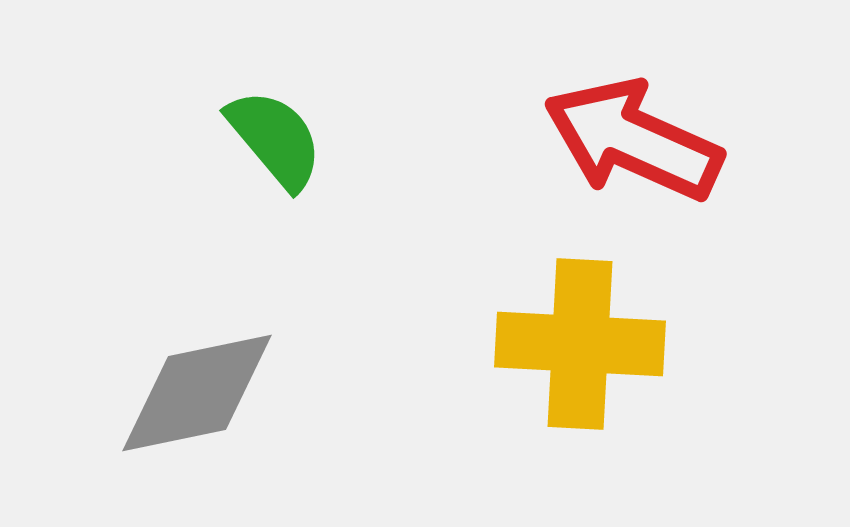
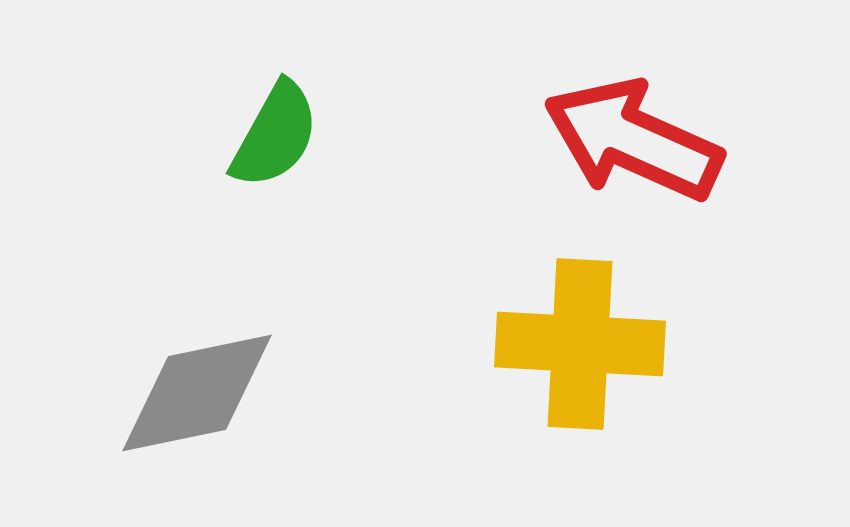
green semicircle: moved 4 px up; rotated 69 degrees clockwise
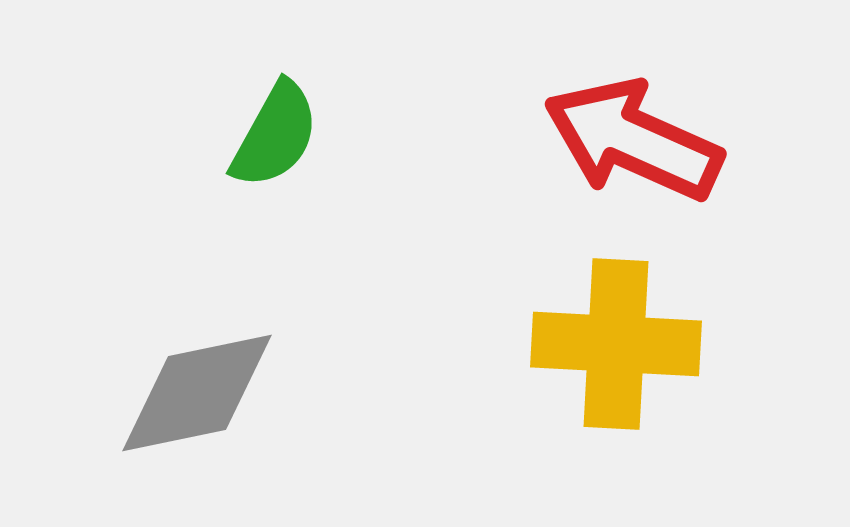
yellow cross: moved 36 px right
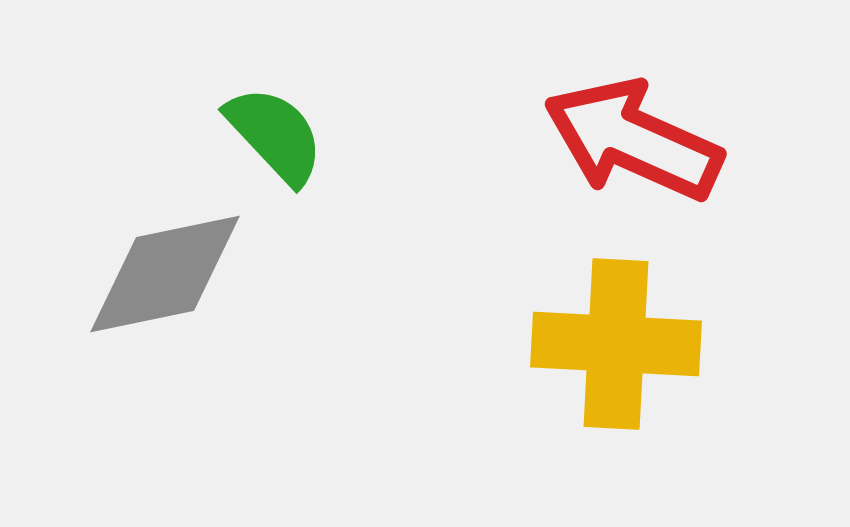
green semicircle: rotated 72 degrees counterclockwise
gray diamond: moved 32 px left, 119 px up
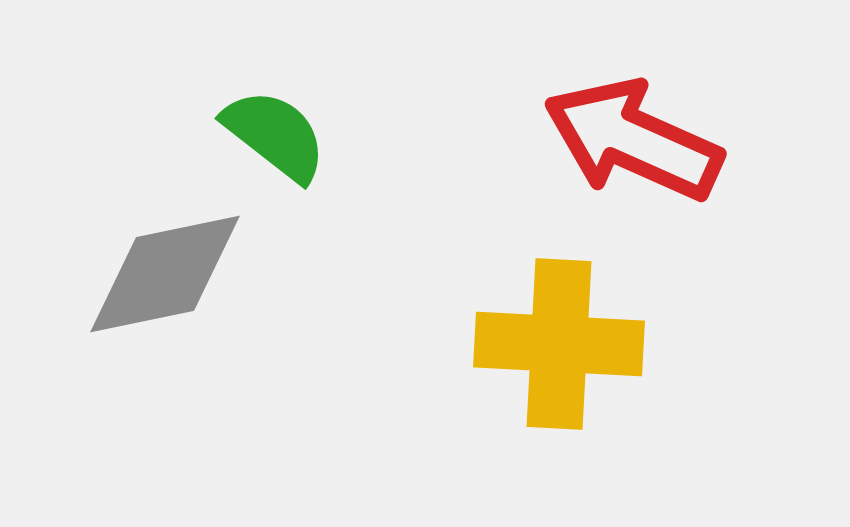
green semicircle: rotated 9 degrees counterclockwise
yellow cross: moved 57 px left
